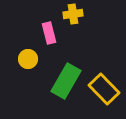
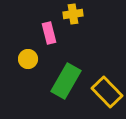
yellow rectangle: moved 3 px right, 3 px down
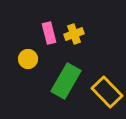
yellow cross: moved 1 px right, 20 px down; rotated 12 degrees counterclockwise
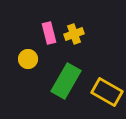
yellow rectangle: rotated 16 degrees counterclockwise
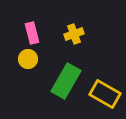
pink rectangle: moved 17 px left
yellow rectangle: moved 2 px left, 2 px down
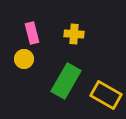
yellow cross: rotated 24 degrees clockwise
yellow circle: moved 4 px left
yellow rectangle: moved 1 px right, 1 px down
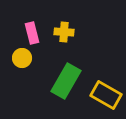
yellow cross: moved 10 px left, 2 px up
yellow circle: moved 2 px left, 1 px up
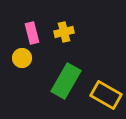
yellow cross: rotated 18 degrees counterclockwise
